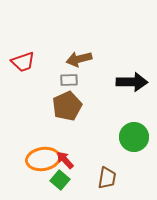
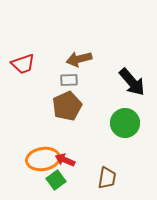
red trapezoid: moved 2 px down
black arrow: rotated 48 degrees clockwise
green circle: moved 9 px left, 14 px up
red arrow: rotated 24 degrees counterclockwise
green square: moved 4 px left; rotated 12 degrees clockwise
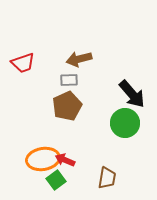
red trapezoid: moved 1 px up
black arrow: moved 12 px down
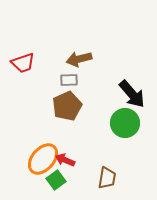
orange ellipse: rotated 40 degrees counterclockwise
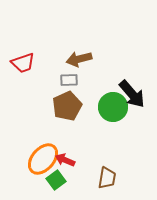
green circle: moved 12 px left, 16 px up
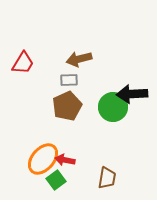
red trapezoid: rotated 40 degrees counterclockwise
black arrow: rotated 128 degrees clockwise
red arrow: rotated 12 degrees counterclockwise
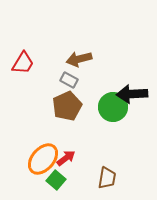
gray rectangle: rotated 30 degrees clockwise
red arrow: moved 1 px right, 2 px up; rotated 132 degrees clockwise
green square: rotated 12 degrees counterclockwise
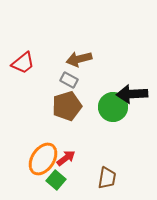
red trapezoid: rotated 20 degrees clockwise
brown pentagon: rotated 8 degrees clockwise
orange ellipse: rotated 8 degrees counterclockwise
